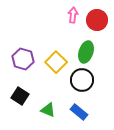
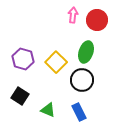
blue rectangle: rotated 24 degrees clockwise
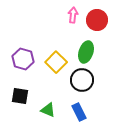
black square: rotated 24 degrees counterclockwise
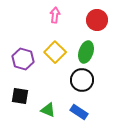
pink arrow: moved 18 px left
yellow square: moved 1 px left, 10 px up
blue rectangle: rotated 30 degrees counterclockwise
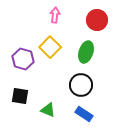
yellow square: moved 5 px left, 5 px up
black circle: moved 1 px left, 5 px down
blue rectangle: moved 5 px right, 2 px down
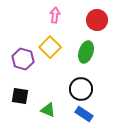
black circle: moved 4 px down
